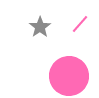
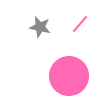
gray star: rotated 25 degrees counterclockwise
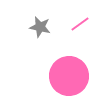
pink line: rotated 12 degrees clockwise
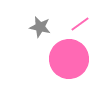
pink circle: moved 17 px up
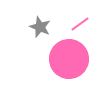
gray star: rotated 10 degrees clockwise
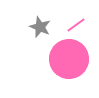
pink line: moved 4 px left, 1 px down
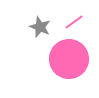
pink line: moved 2 px left, 3 px up
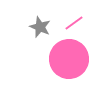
pink line: moved 1 px down
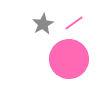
gray star: moved 3 px right, 3 px up; rotated 20 degrees clockwise
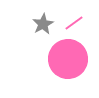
pink circle: moved 1 px left
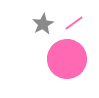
pink circle: moved 1 px left
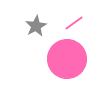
gray star: moved 7 px left, 2 px down
